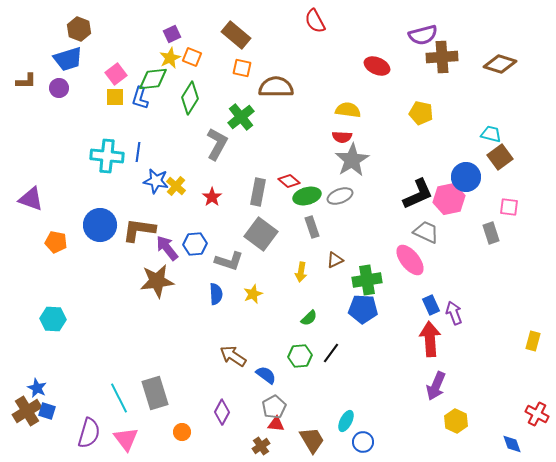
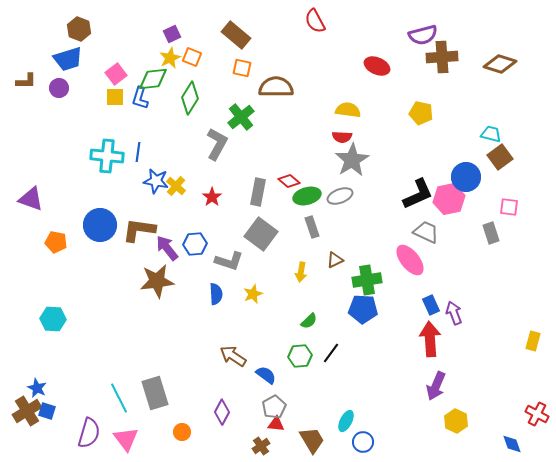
green semicircle at (309, 318): moved 3 px down
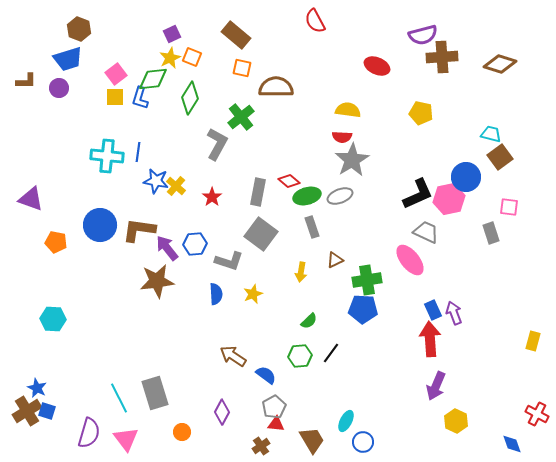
blue rectangle at (431, 305): moved 2 px right, 5 px down
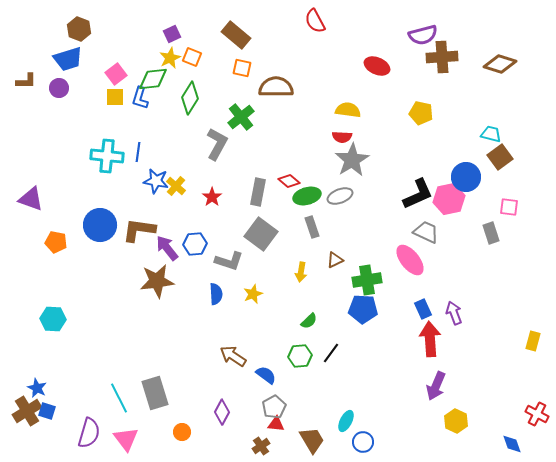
blue rectangle at (433, 310): moved 10 px left, 1 px up
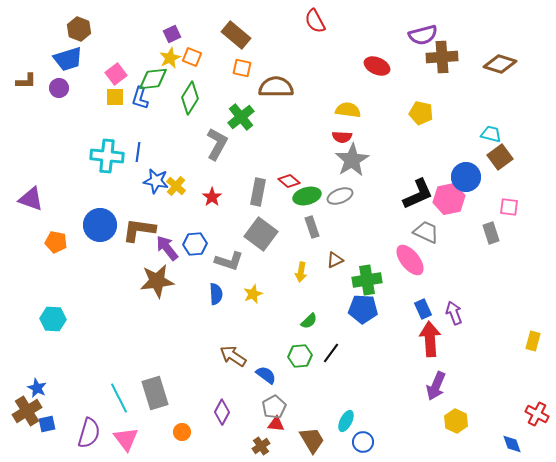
blue square at (47, 411): moved 13 px down; rotated 30 degrees counterclockwise
